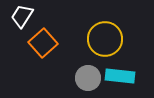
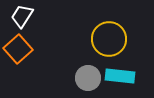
yellow circle: moved 4 px right
orange square: moved 25 px left, 6 px down
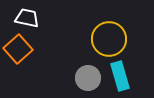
white trapezoid: moved 5 px right, 2 px down; rotated 70 degrees clockwise
cyan rectangle: rotated 68 degrees clockwise
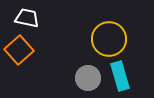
orange square: moved 1 px right, 1 px down
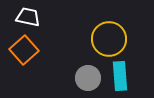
white trapezoid: moved 1 px right, 1 px up
orange square: moved 5 px right
cyan rectangle: rotated 12 degrees clockwise
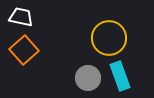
white trapezoid: moved 7 px left
yellow circle: moved 1 px up
cyan rectangle: rotated 16 degrees counterclockwise
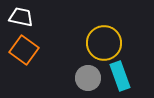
yellow circle: moved 5 px left, 5 px down
orange square: rotated 12 degrees counterclockwise
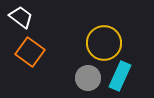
white trapezoid: rotated 25 degrees clockwise
orange square: moved 6 px right, 2 px down
cyan rectangle: rotated 44 degrees clockwise
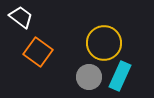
orange square: moved 8 px right
gray circle: moved 1 px right, 1 px up
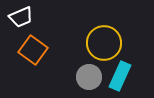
white trapezoid: rotated 120 degrees clockwise
orange square: moved 5 px left, 2 px up
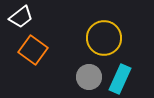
white trapezoid: rotated 15 degrees counterclockwise
yellow circle: moved 5 px up
cyan rectangle: moved 3 px down
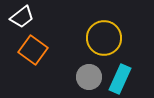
white trapezoid: moved 1 px right
